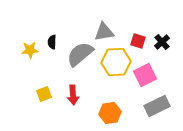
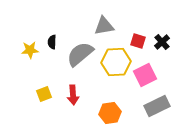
gray triangle: moved 6 px up
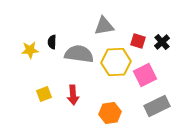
gray semicircle: moved 1 px left; rotated 48 degrees clockwise
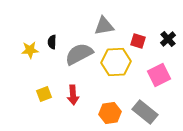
black cross: moved 6 px right, 3 px up
gray semicircle: rotated 36 degrees counterclockwise
pink square: moved 14 px right
gray rectangle: moved 12 px left, 6 px down; rotated 65 degrees clockwise
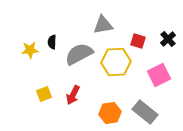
gray triangle: moved 1 px left, 1 px up
red arrow: rotated 30 degrees clockwise
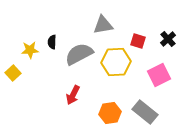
yellow square: moved 31 px left, 21 px up; rotated 21 degrees counterclockwise
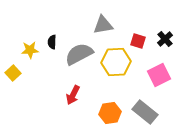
black cross: moved 3 px left
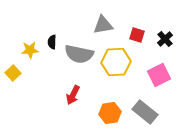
red square: moved 1 px left, 6 px up
gray semicircle: rotated 140 degrees counterclockwise
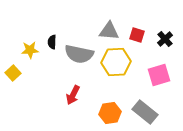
gray triangle: moved 6 px right, 6 px down; rotated 15 degrees clockwise
pink square: rotated 10 degrees clockwise
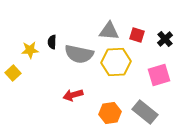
red arrow: rotated 48 degrees clockwise
